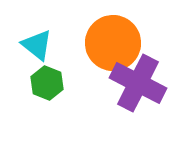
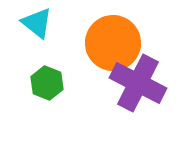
cyan triangle: moved 22 px up
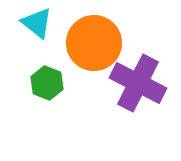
orange circle: moved 19 px left
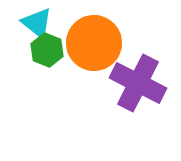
green hexagon: moved 33 px up
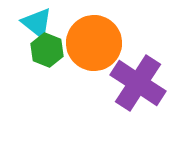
purple cross: rotated 6 degrees clockwise
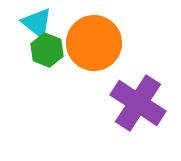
purple cross: moved 20 px down
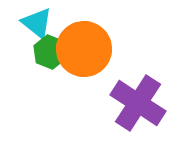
orange circle: moved 10 px left, 6 px down
green hexagon: moved 3 px right, 2 px down
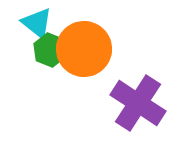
green hexagon: moved 2 px up
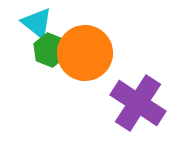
orange circle: moved 1 px right, 4 px down
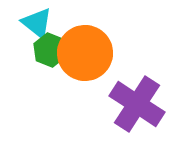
purple cross: moved 1 px left, 1 px down
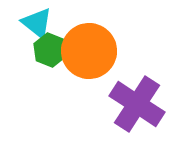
orange circle: moved 4 px right, 2 px up
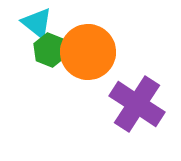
orange circle: moved 1 px left, 1 px down
